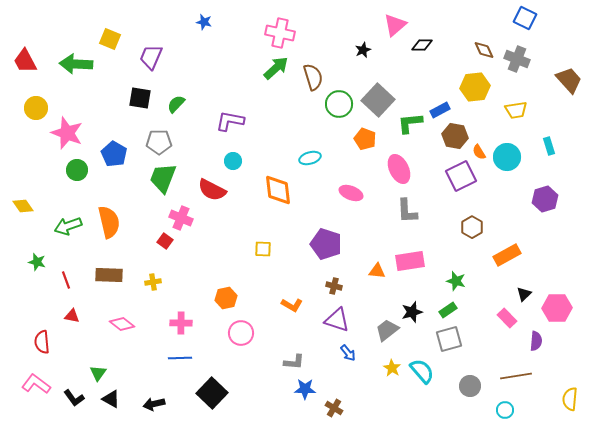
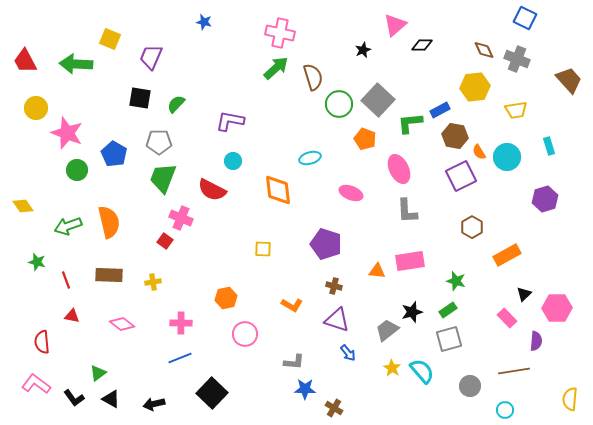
pink circle at (241, 333): moved 4 px right, 1 px down
blue line at (180, 358): rotated 20 degrees counterclockwise
green triangle at (98, 373): rotated 18 degrees clockwise
brown line at (516, 376): moved 2 px left, 5 px up
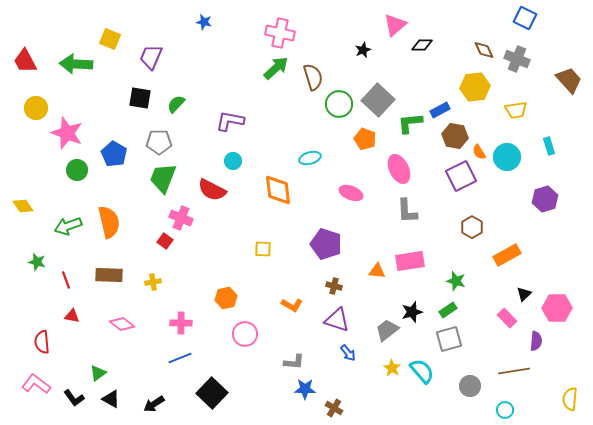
black arrow at (154, 404): rotated 20 degrees counterclockwise
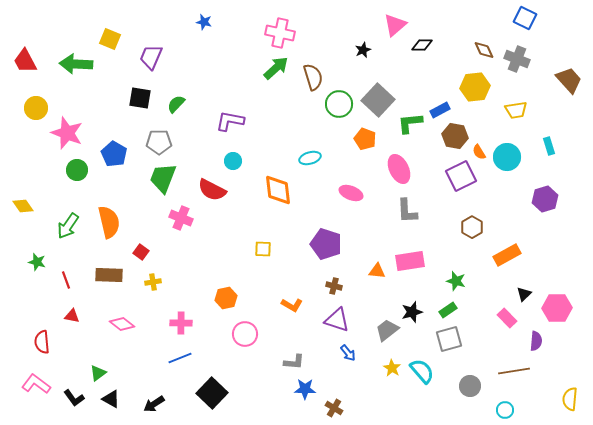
green arrow at (68, 226): rotated 36 degrees counterclockwise
red square at (165, 241): moved 24 px left, 11 px down
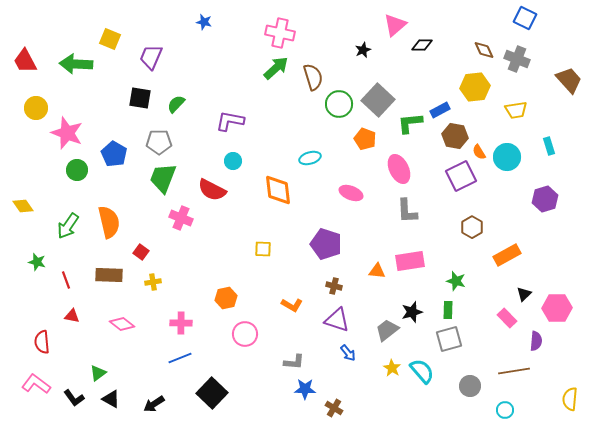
green rectangle at (448, 310): rotated 54 degrees counterclockwise
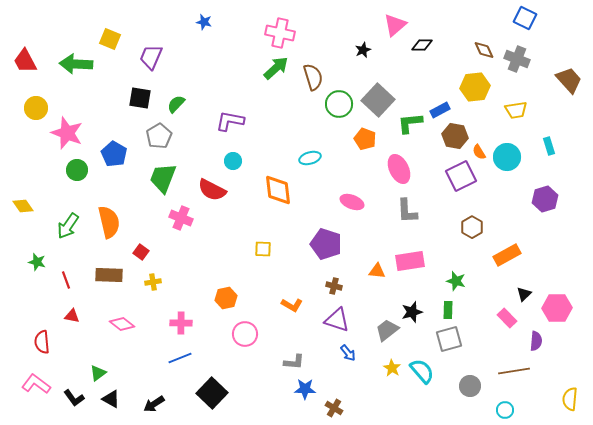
gray pentagon at (159, 142): moved 6 px up; rotated 30 degrees counterclockwise
pink ellipse at (351, 193): moved 1 px right, 9 px down
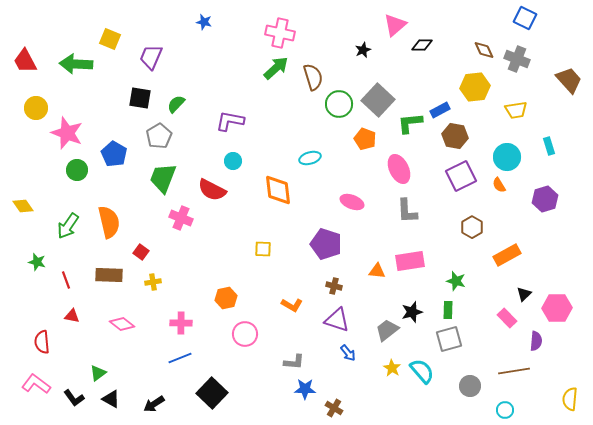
orange semicircle at (479, 152): moved 20 px right, 33 px down
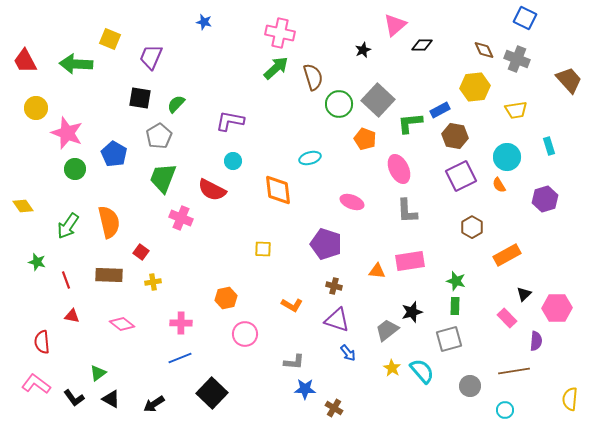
green circle at (77, 170): moved 2 px left, 1 px up
green rectangle at (448, 310): moved 7 px right, 4 px up
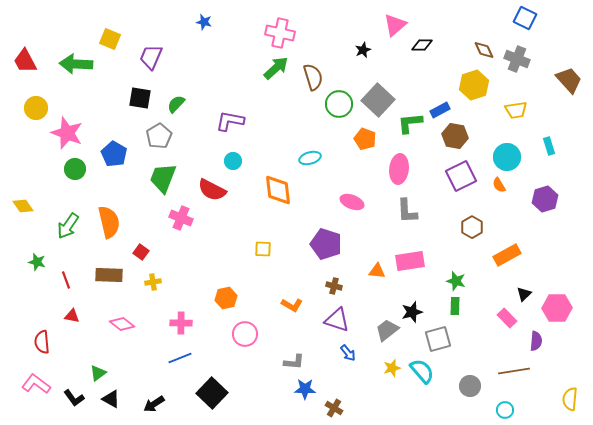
yellow hexagon at (475, 87): moved 1 px left, 2 px up; rotated 12 degrees counterclockwise
pink ellipse at (399, 169): rotated 32 degrees clockwise
gray square at (449, 339): moved 11 px left
yellow star at (392, 368): rotated 24 degrees clockwise
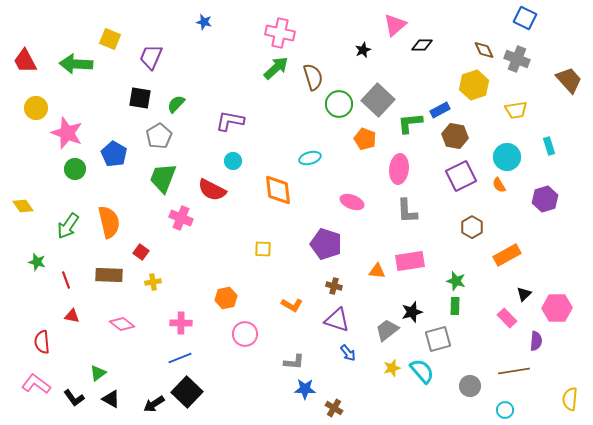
black square at (212, 393): moved 25 px left, 1 px up
